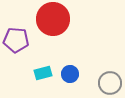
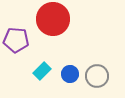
cyan rectangle: moved 1 px left, 2 px up; rotated 30 degrees counterclockwise
gray circle: moved 13 px left, 7 px up
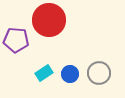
red circle: moved 4 px left, 1 px down
cyan rectangle: moved 2 px right, 2 px down; rotated 12 degrees clockwise
gray circle: moved 2 px right, 3 px up
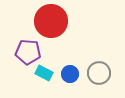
red circle: moved 2 px right, 1 px down
purple pentagon: moved 12 px right, 12 px down
cyan rectangle: rotated 60 degrees clockwise
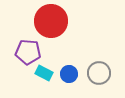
blue circle: moved 1 px left
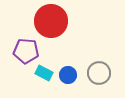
purple pentagon: moved 2 px left, 1 px up
blue circle: moved 1 px left, 1 px down
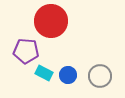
gray circle: moved 1 px right, 3 px down
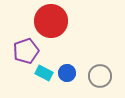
purple pentagon: rotated 25 degrees counterclockwise
blue circle: moved 1 px left, 2 px up
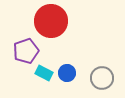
gray circle: moved 2 px right, 2 px down
